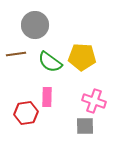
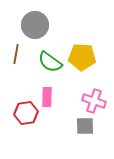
brown line: rotated 72 degrees counterclockwise
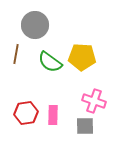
pink rectangle: moved 6 px right, 18 px down
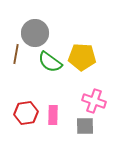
gray circle: moved 8 px down
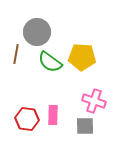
gray circle: moved 2 px right, 1 px up
red hexagon: moved 1 px right, 6 px down; rotated 15 degrees clockwise
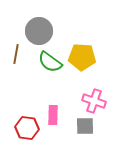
gray circle: moved 2 px right, 1 px up
red hexagon: moved 9 px down
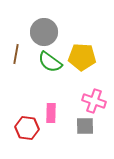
gray circle: moved 5 px right, 1 px down
pink rectangle: moved 2 px left, 2 px up
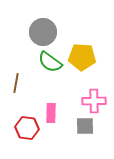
gray circle: moved 1 px left
brown line: moved 29 px down
pink cross: rotated 20 degrees counterclockwise
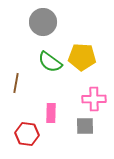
gray circle: moved 10 px up
pink cross: moved 2 px up
red hexagon: moved 6 px down
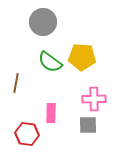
gray square: moved 3 px right, 1 px up
